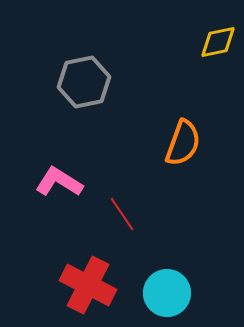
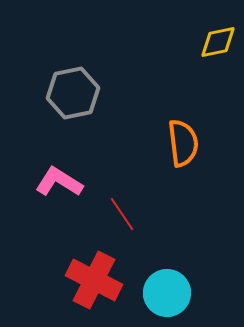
gray hexagon: moved 11 px left, 11 px down
orange semicircle: rotated 27 degrees counterclockwise
red cross: moved 6 px right, 5 px up
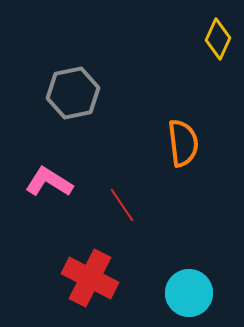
yellow diamond: moved 3 px up; rotated 54 degrees counterclockwise
pink L-shape: moved 10 px left
red line: moved 9 px up
red cross: moved 4 px left, 2 px up
cyan circle: moved 22 px right
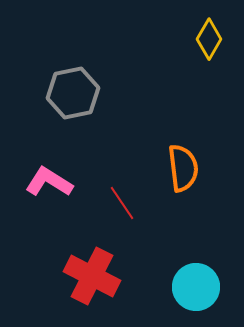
yellow diamond: moved 9 px left; rotated 6 degrees clockwise
orange semicircle: moved 25 px down
red line: moved 2 px up
red cross: moved 2 px right, 2 px up
cyan circle: moved 7 px right, 6 px up
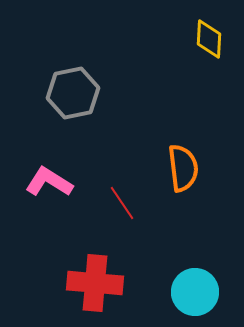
yellow diamond: rotated 27 degrees counterclockwise
red cross: moved 3 px right, 7 px down; rotated 22 degrees counterclockwise
cyan circle: moved 1 px left, 5 px down
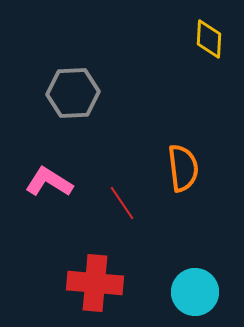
gray hexagon: rotated 9 degrees clockwise
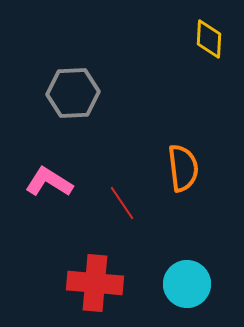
cyan circle: moved 8 px left, 8 px up
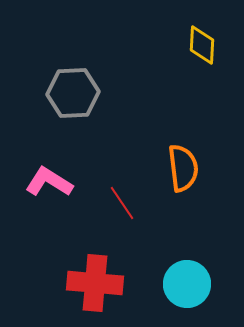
yellow diamond: moved 7 px left, 6 px down
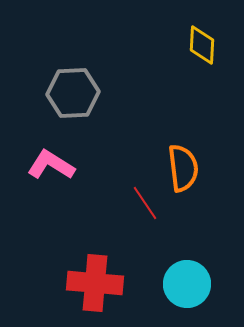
pink L-shape: moved 2 px right, 17 px up
red line: moved 23 px right
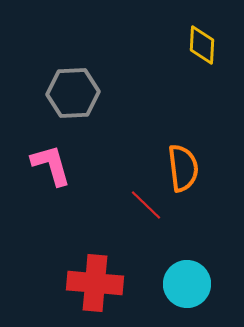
pink L-shape: rotated 42 degrees clockwise
red line: moved 1 px right, 2 px down; rotated 12 degrees counterclockwise
